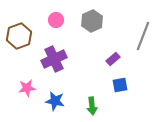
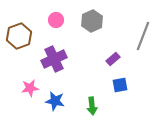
pink star: moved 3 px right
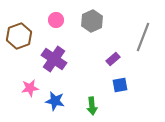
gray line: moved 1 px down
purple cross: rotated 30 degrees counterclockwise
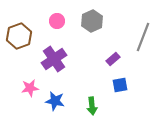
pink circle: moved 1 px right, 1 px down
purple cross: rotated 20 degrees clockwise
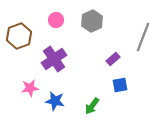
pink circle: moved 1 px left, 1 px up
green arrow: rotated 42 degrees clockwise
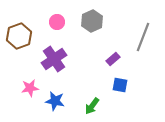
pink circle: moved 1 px right, 2 px down
blue square: rotated 21 degrees clockwise
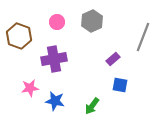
brown hexagon: rotated 20 degrees counterclockwise
purple cross: rotated 25 degrees clockwise
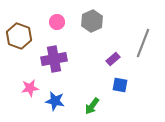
gray line: moved 6 px down
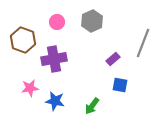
brown hexagon: moved 4 px right, 4 px down
